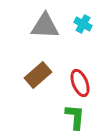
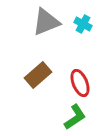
gray triangle: moved 1 px right, 4 px up; rotated 24 degrees counterclockwise
green L-shape: rotated 52 degrees clockwise
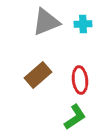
cyan cross: rotated 30 degrees counterclockwise
red ellipse: moved 3 px up; rotated 16 degrees clockwise
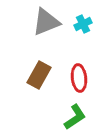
cyan cross: rotated 24 degrees counterclockwise
brown rectangle: moved 1 px right; rotated 20 degrees counterclockwise
red ellipse: moved 1 px left, 2 px up
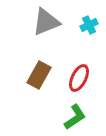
cyan cross: moved 6 px right, 1 px down
red ellipse: rotated 32 degrees clockwise
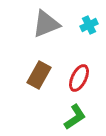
gray triangle: moved 2 px down
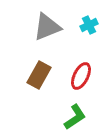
gray triangle: moved 1 px right, 3 px down
red ellipse: moved 2 px right, 2 px up
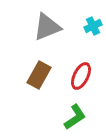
cyan cross: moved 4 px right, 1 px down
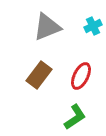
brown rectangle: rotated 8 degrees clockwise
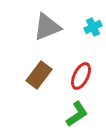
cyan cross: moved 1 px down
green L-shape: moved 2 px right, 3 px up
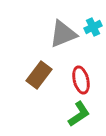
gray triangle: moved 16 px right, 7 px down
red ellipse: moved 4 px down; rotated 40 degrees counterclockwise
green L-shape: moved 2 px right
